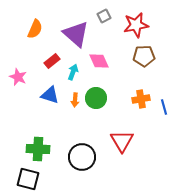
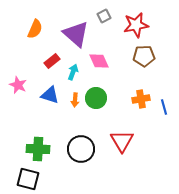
pink star: moved 8 px down
black circle: moved 1 px left, 8 px up
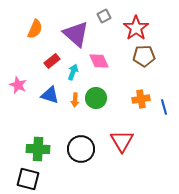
red star: moved 3 px down; rotated 25 degrees counterclockwise
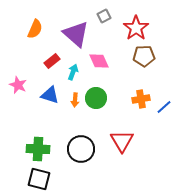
blue line: rotated 63 degrees clockwise
black square: moved 11 px right
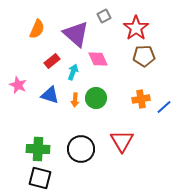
orange semicircle: moved 2 px right
pink diamond: moved 1 px left, 2 px up
black square: moved 1 px right, 1 px up
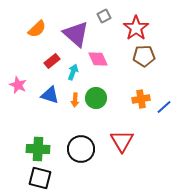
orange semicircle: rotated 24 degrees clockwise
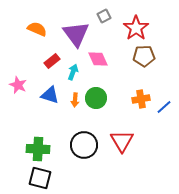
orange semicircle: rotated 114 degrees counterclockwise
purple triangle: rotated 12 degrees clockwise
black circle: moved 3 px right, 4 px up
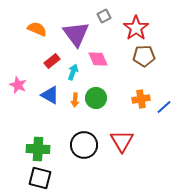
blue triangle: rotated 12 degrees clockwise
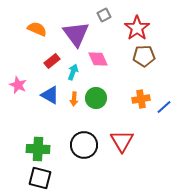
gray square: moved 1 px up
red star: moved 1 px right
orange arrow: moved 1 px left, 1 px up
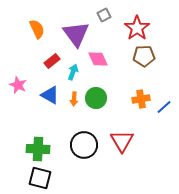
orange semicircle: rotated 42 degrees clockwise
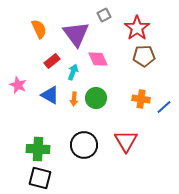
orange semicircle: moved 2 px right
orange cross: rotated 18 degrees clockwise
red triangle: moved 4 px right
